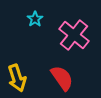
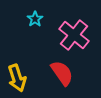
red semicircle: moved 5 px up
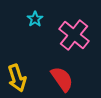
red semicircle: moved 6 px down
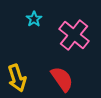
cyan star: moved 1 px left
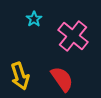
pink cross: moved 1 px left, 1 px down
yellow arrow: moved 3 px right, 2 px up
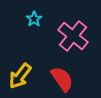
yellow arrow: rotated 56 degrees clockwise
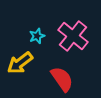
cyan star: moved 3 px right, 17 px down; rotated 14 degrees clockwise
yellow arrow: moved 13 px up; rotated 16 degrees clockwise
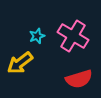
pink cross: rotated 8 degrees counterclockwise
red semicircle: moved 17 px right; rotated 108 degrees clockwise
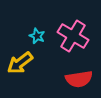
cyan star: rotated 28 degrees counterclockwise
red semicircle: rotated 8 degrees clockwise
